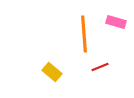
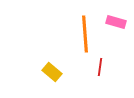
orange line: moved 1 px right
red line: rotated 60 degrees counterclockwise
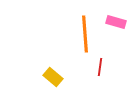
yellow rectangle: moved 1 px right, 5 px down
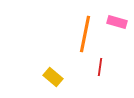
pink rectangle: moved 1 px right
orange line: rotated 15 degrees clockwise
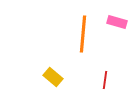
orange line: moved 2 px left; rotated 6 degrees counterclockwise
red line: moved 5 px right, 13 px down
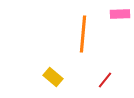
pink rectangle: moved 3 px right, 8 px up; rotated 18 degrees counterclockwise
red line: rotated 30 degrees clockwise
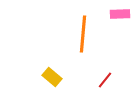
yellow rectangle: moved 1 px left
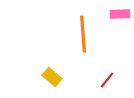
orange line: rotated 9 degrees counterclockwise
red line: moved 2 px right
